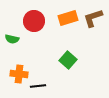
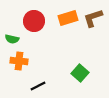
green square: moved 12 px right, 13 px down
orange cross: moved 13 px up
black line: rotated 21 degrees counterclockwise
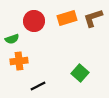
orange rectangle: moved 1 px left
green semicircle: rotated 32 degrees counterclockwise
orange cross: rotated 12 degrees counterclockwise
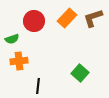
orange rectangle: rotated 30 degrees counterclockwise
black line: rotated 56 degrees counterclockwise
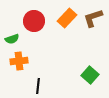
green square: moved 10 px right, 2 px down
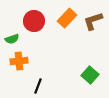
brown L-shape: moved 3 px down
black line: rotated 14 degrees clockwise
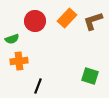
red circle: moved 1 px right
green square: moved 1 px down; rotated 24 degrees counterclockwise
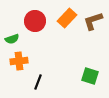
black line: moved 4 px up
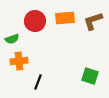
orange rectangle: moved 2 px left; rotated 42 degrees clockwise
